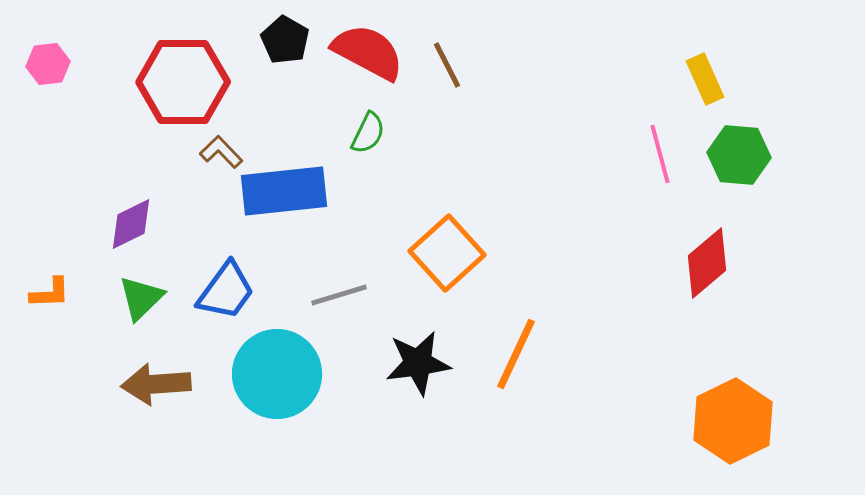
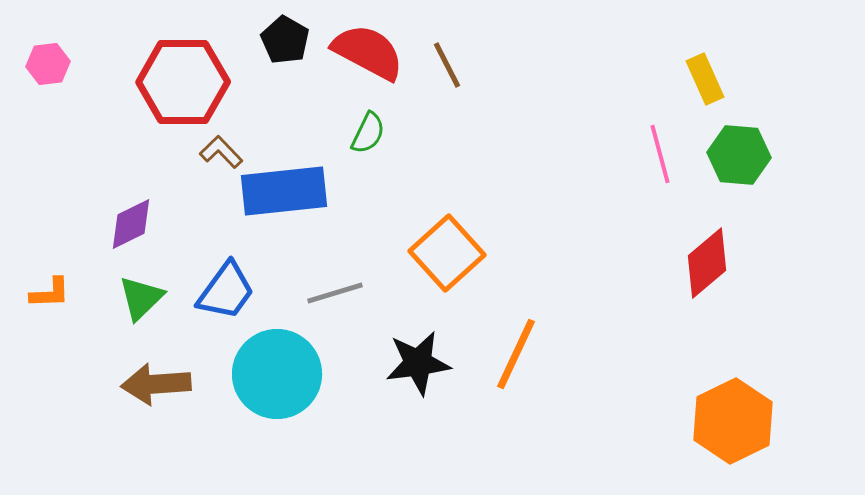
gray line: moved 4 px left, 2 px up
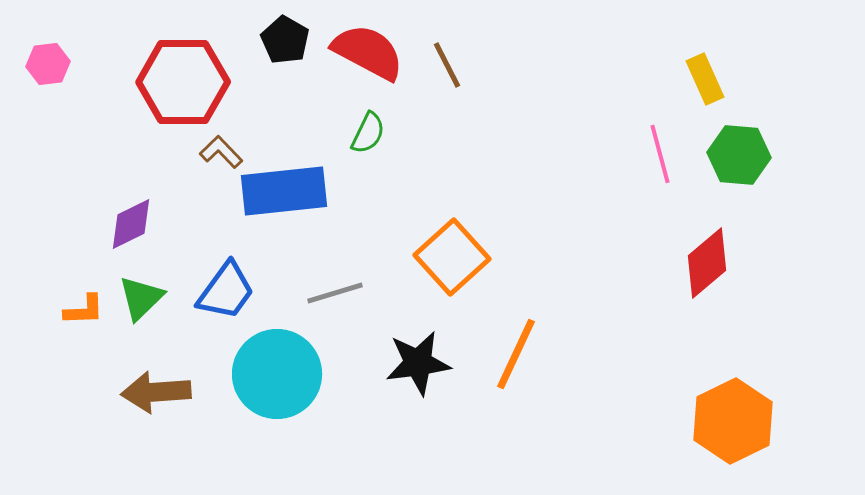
orange square: moved 5 px right, 4 px down
orange L-shape: moved 34 px right, 17 px down
brown arrow: moved 8 px down
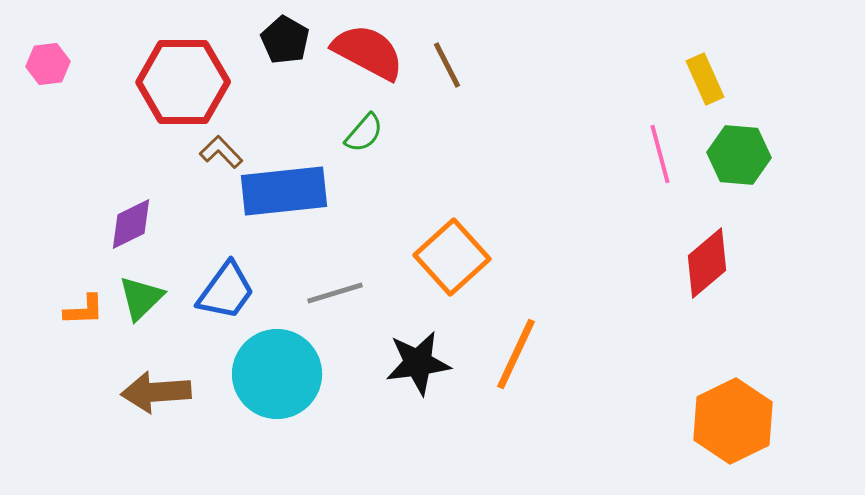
green semicircle: moved 4 px left; rotated 15 degrees clockwise
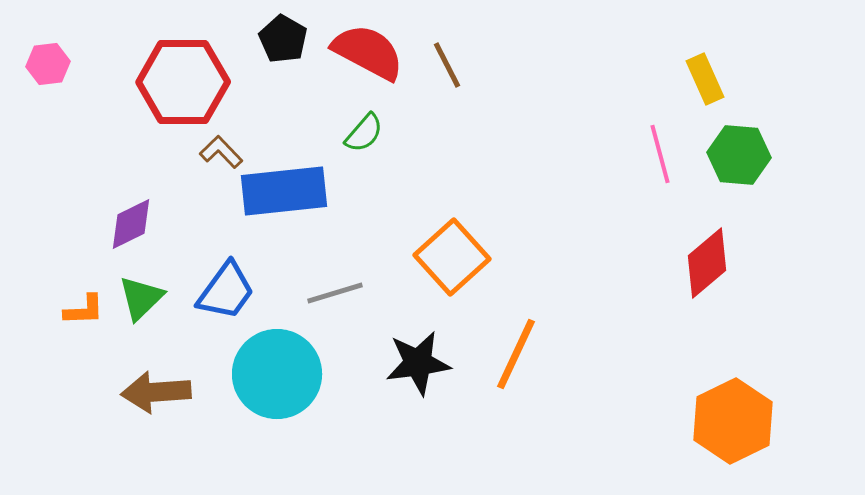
black pentagon: moved 2 px left, 1 px up
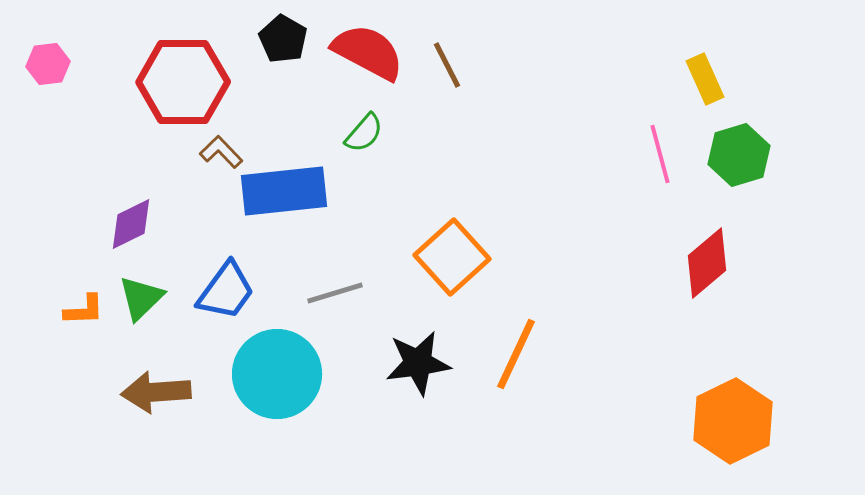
green hexagon: rotated 22 degrees counterclockwise
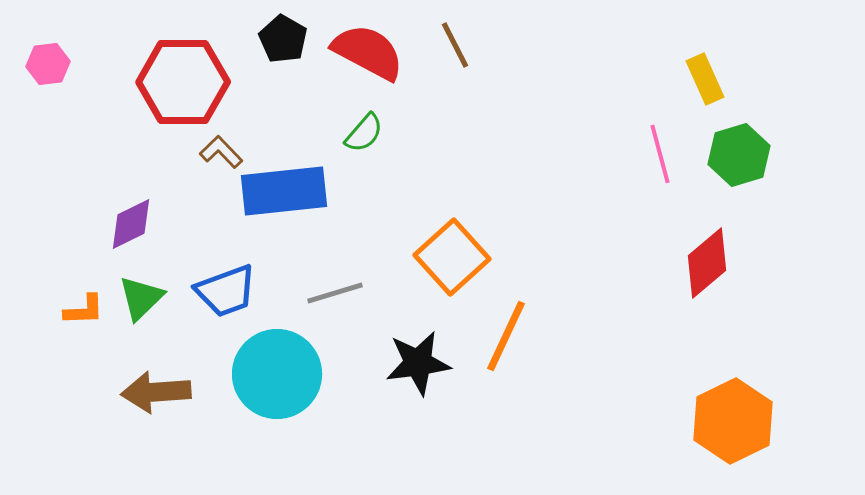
brown line: moved 8 px right, 20 px up
blue trapezoid: rotated 34 degrees clockwise
orange line: moved 10 px left, 18 px up
